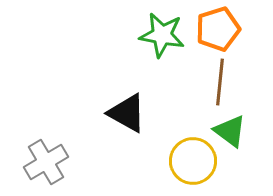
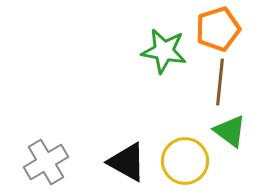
green star: moved 2 px right, 16 px down
black triangle: moved 49 px down
yellow circle: moved 8 px left
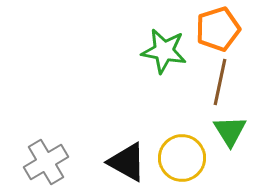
brown line: rotated 6 degrees clockwise
green triangle: rotated 21 degrees clockwise
yellow circle: moved 3 px left, 3 px up
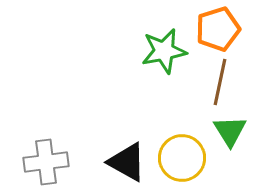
green star: rotated 21 degrees counterclockwise
gray cross: rotated 24 degrees clockwise
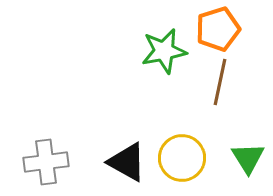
green triangle: moved 18 px right, 27 px down
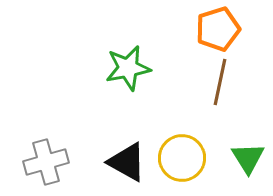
green star: moved 36 px left, 17 px down
gray cross: rotated 9 degrees counterclockwise
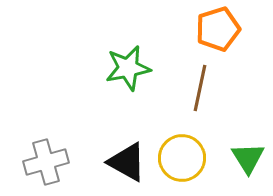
brown line: moved 20 px left, 6 px down
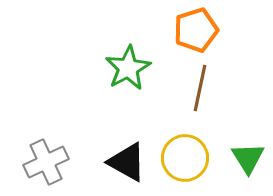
orange pentagon: moved 22 px left, 1 px down
green star: rotated 18 degrees counterclockwise
yellow circle: moved 3 px right
gray cross: rotated 9 degrees counterclockwise
